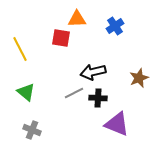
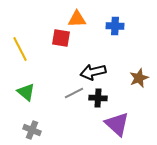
blue cross: rotated 36 degrees clockwise
purple triangle: rotated 20 degrees clockwise
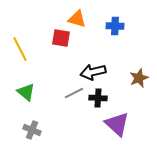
orange triangle: rotated 18 degrees clockwise
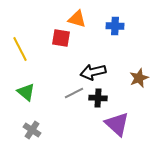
gray cross: rotated 12 degrees clockwise
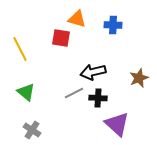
blue cross: moved 2 px left, 1 px up
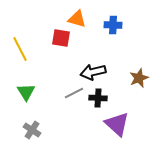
green triangle: rotated 18 degrees clockwise
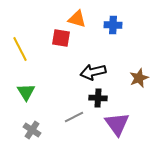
gray line: moved 24 px down
purple triangle: rotated 12 degrees clockwise
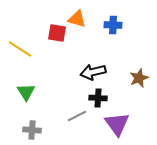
red square: moved 4 px left, 5 px up
yellow line: rotated 30 degrees counterclockwise
gray line: moved 3 px right, 1 px up
gray cross: rotated 30 degrees counterclockwise
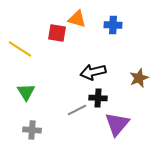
gray line: moved 6 px up
purple triangle: rotated 16 degrees clockwise
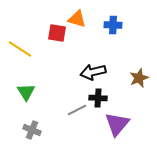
gray cross: rotated 18 degrees clockwise
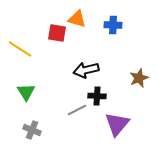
black arrow: moved 7 px left, 2 px up
black cross: moved 1 px left, 2 px up
